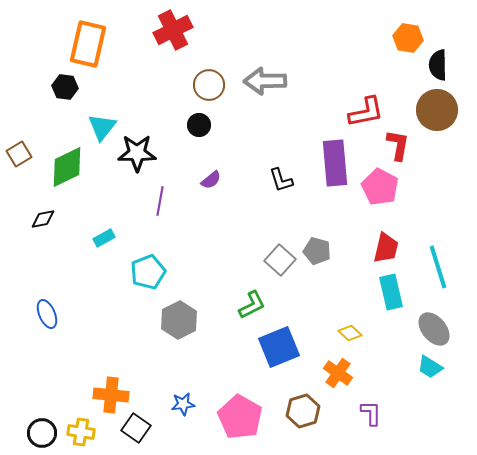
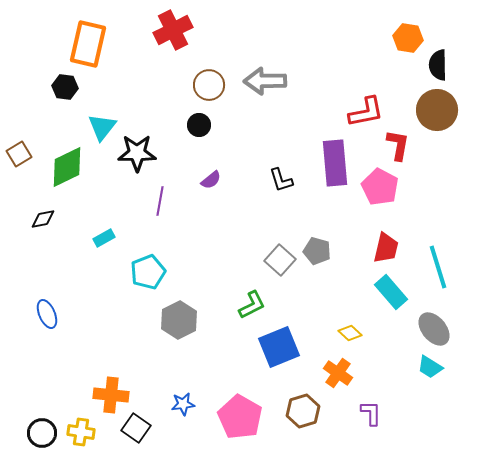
cyan rectangle at (391, 292): rotated 28 degrees counterclockwise
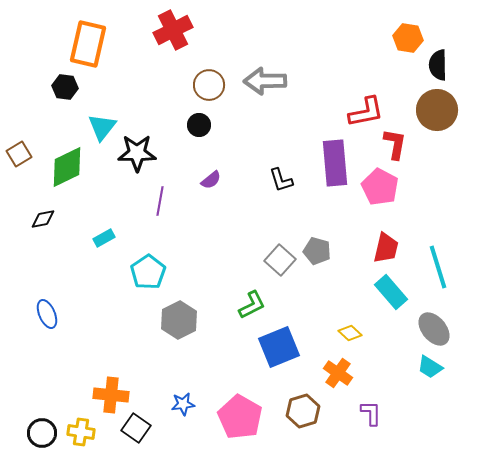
red L-shape at (398, 145): moved 3 px left, 1 px up
cyan pentagon at (148, 272): rotated 12 degrees counterclockwise
